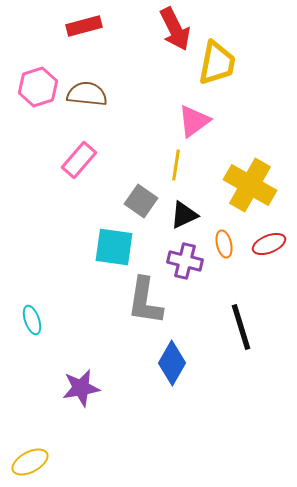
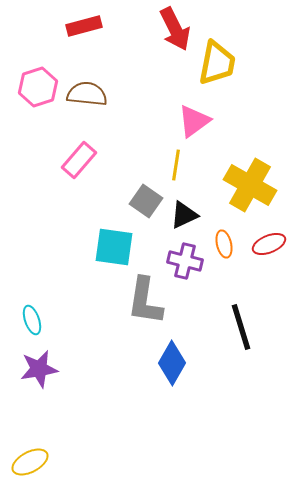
gray square: moved 5 px right
purple star: moved 42 px left, 19 px up
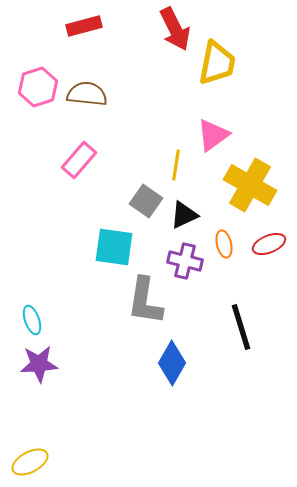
pink triangle: moved 19 px right, 14 px down
purple star: moved 5 px up; rotated 6 degrees clockwise
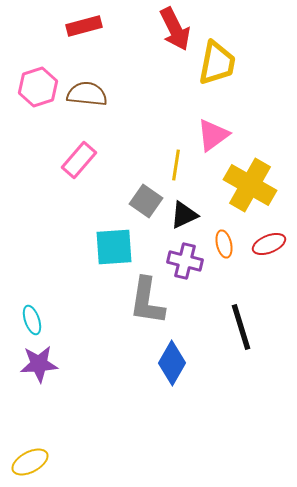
cyan square: rotated 12 degrees counterclockwise
gray L-shape: moved 2 px right
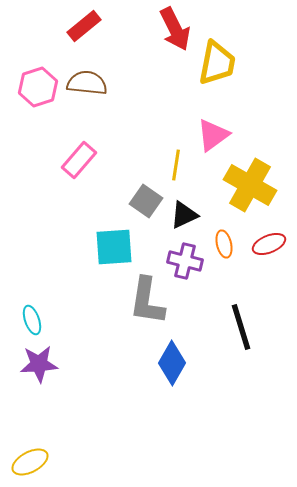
red rectangle: rotated 24 degrees counterclockwise
brown semicircle: moved 11 px up
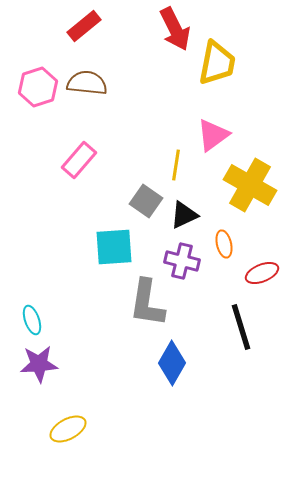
red ellipse: moved 7 px left, 29 px down
purple cross: moved 3 px left
gray L-shape: moved 2 px down
yellow ellipse: moved 38 px right, 33 px up
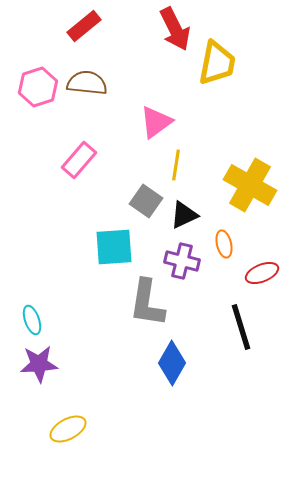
pink triangle: moved 57 px left, 13 px up
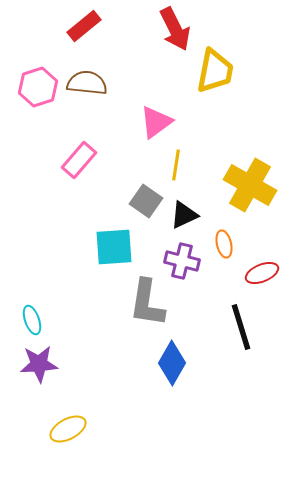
yellow trapezoid: moved 2 px left, 8 px down
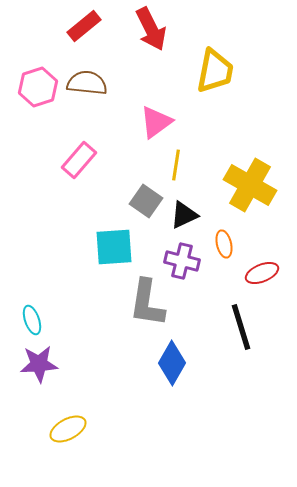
red arrow: moved 24 px left
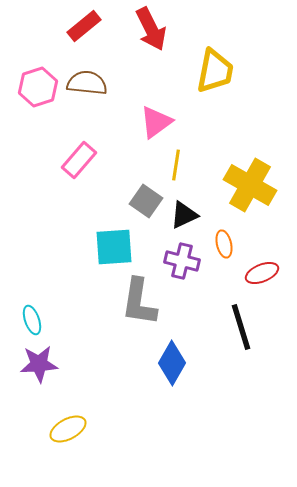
gray L-shape: moved 8 px left, 1 px up
